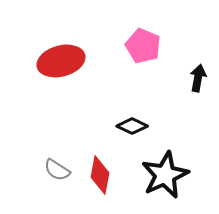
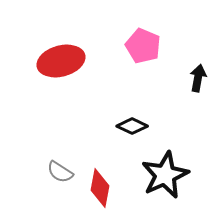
gray semicircle: moved 3 px right, 2 px down
red diamond: moved 13 px down
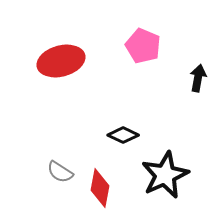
black diamond: moved 9 px left, 9 px down
